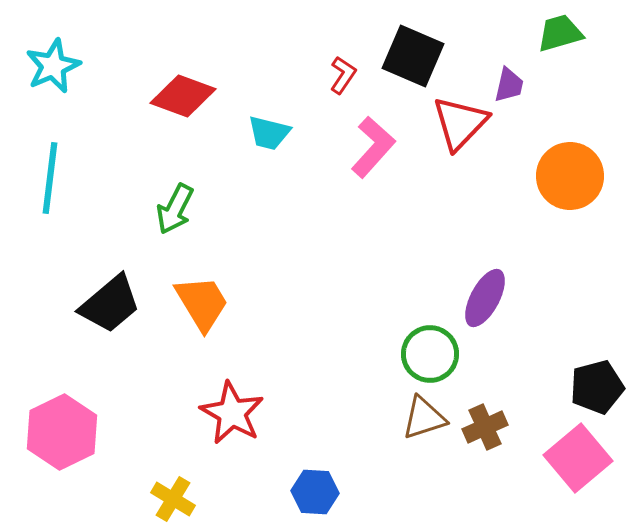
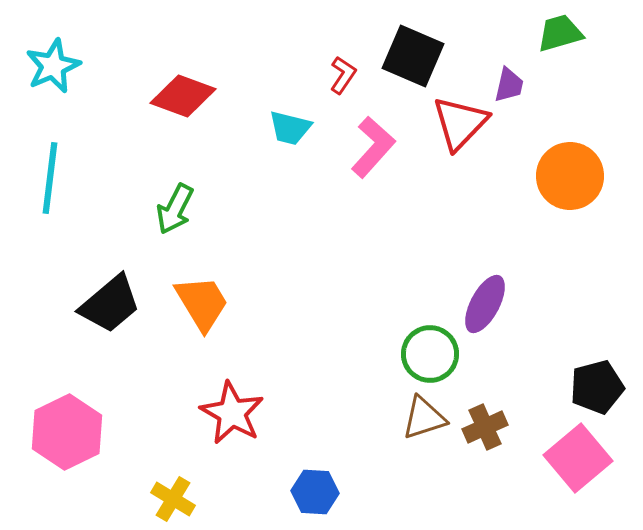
cyan trapezoid: moved 21 px right, 5 px up
purple ellipse: moved 6 px down
pink hexagon: moved 5 px right
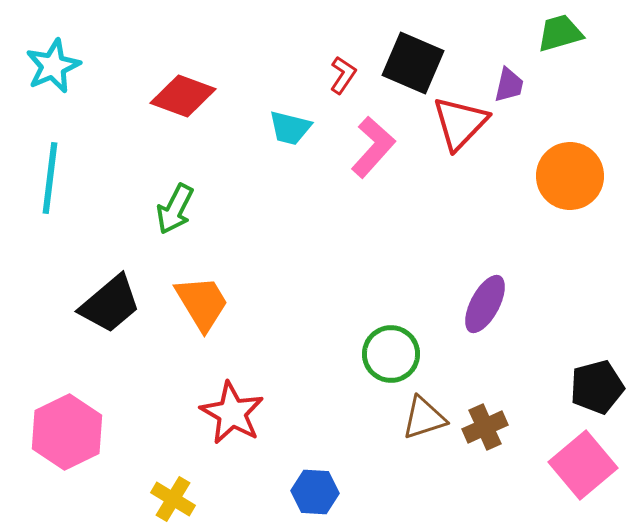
black square: moved 7 px down
green circle: moved 39 px left
pink square: moved 5 px right, 7 px down
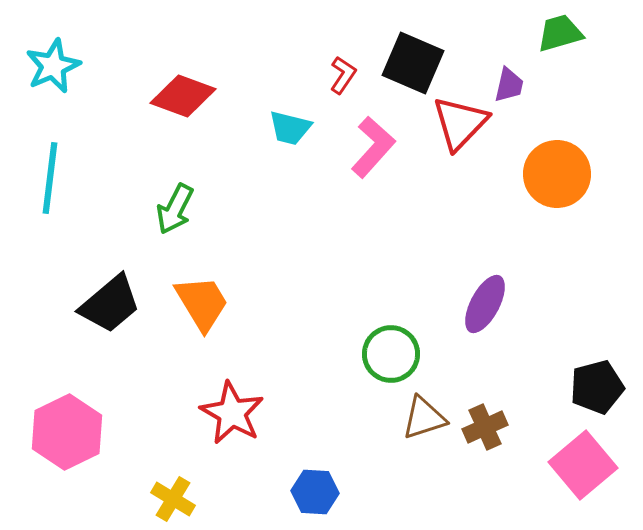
orange circle: moved 13 px left, 2 px up
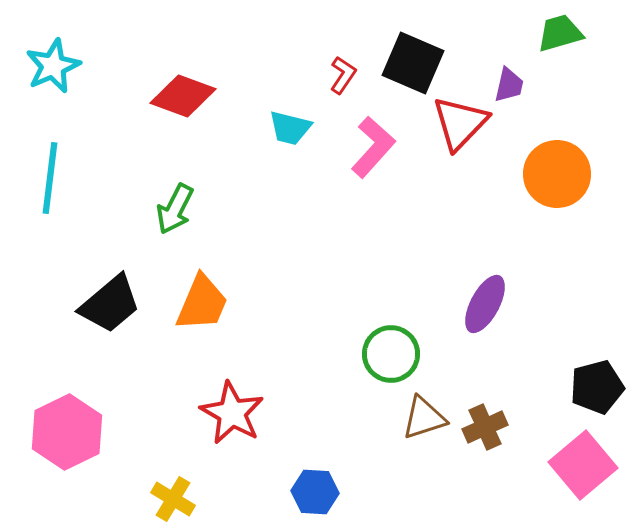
orange trapezoid: rotated 54 degrees clockwise
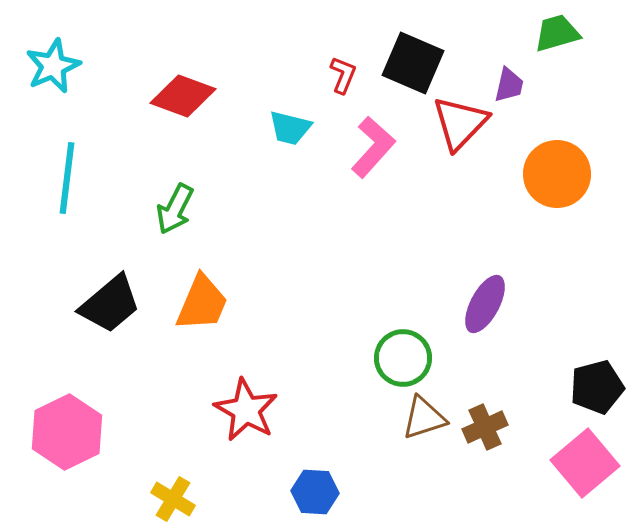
green trapezoid: moved 3 px left
red L-shape: rotated 12 degrees counterclockwise
cyan line: moved 17 px right
green circle: moved 12 px right, 4 px down
red star: moved 14 px right, 3 px up
pink square: moved 2 px right, 2 px up
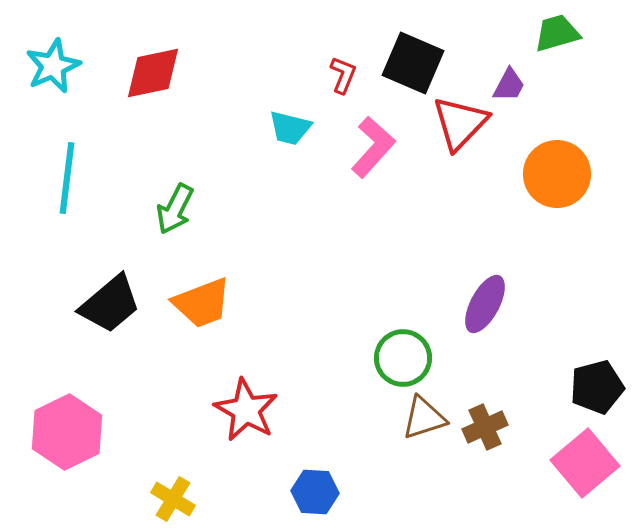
purple trapezoid: rotated 15 degrees clockwise
red diamond: moved 30 px left, 23 px up; rotated 32 degrees counterclockwise
orange trapezoid: rotated 46 degrees clockwise
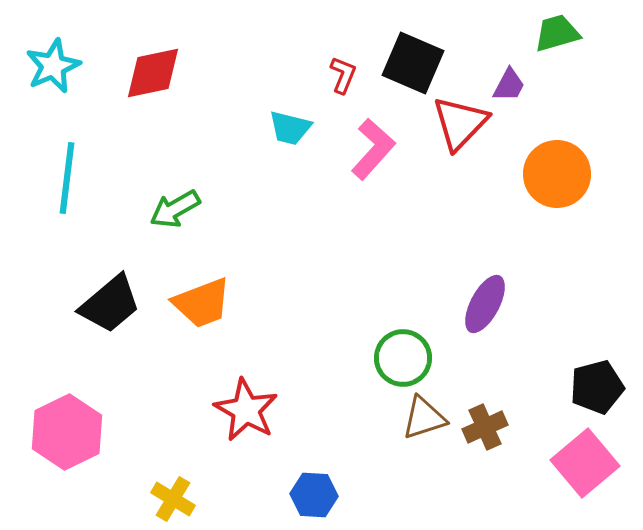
pink L-shape: moved 2 px down
green arrow: rotated 33 degrees clockwise
blue hexagon: moved 1 px left, 3 px down
